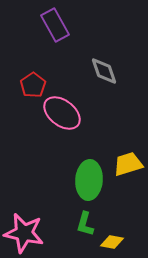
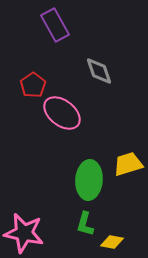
gray diamond: moved 5 px left
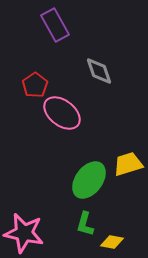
red pentagon: moved 2 px right
green ellipse: rotated 33 degrees clockwise
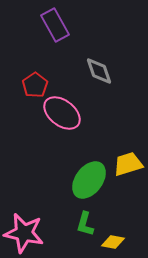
yellow diamond: moved 1 px right
